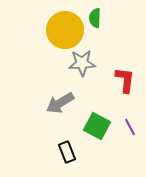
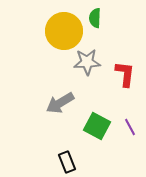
yellow circle: moved 1 px left, 1 px down
gray star: moved 5 px right, 1 px up
red L-shape: moved 6 px up
black rectangle: moved 10 px down
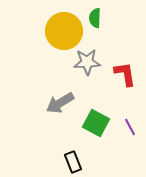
red L-shape: rotated 16 degrees counterclockwise
green square: moved 1 px left, 3 px up
black rectangle: moved 6 px right
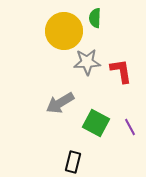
red L-shape: moved 4 px left, 3 px up
black rectangle: rotated 35 degrees clockwise
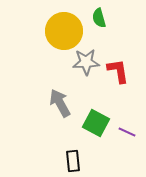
green semicircle: moved 4 px right; rotated 18 degrees counterclockwise
gray star: moved 1 px left
red L-shape: moved 3 px left
gray arrow: rotated 92 degrees clockwise
purple line: moved 3 px left, 5 px down; rotated 36 degrees counterclockwise
black rectangle: moved 1 px up; rotated 20 degrees counterclockwise
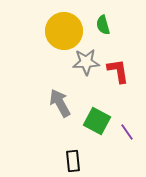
green semicircle: moved 4 px right, 7 px down
green square: moved 1 px right, 2 px up
purple line: rotated 30 degrees clockwise
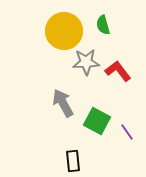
red L-shape: rotated 28 degrees counterclockwise
gray arrow: moved 3 px right
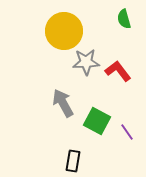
green semicircle: moved 21 px right, 6 px up
black rectangle: rotated 15 degrees clockwise
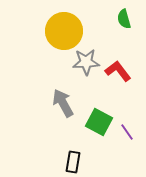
green square: moved 2 px right, 1 px down
black rectangle: moved 1 px down
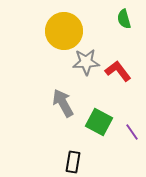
purple line: moved 5 px right
